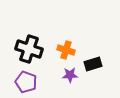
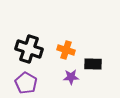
black rectangle: rotated 18 degrees clockwise
purple star: moved 1 px right, 2 px down
purple pentagon: moved 1 px down; rotated 10 degrees clockwise
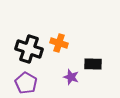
orange cross: moved 7 px left, 7 px up
purple star: rotated 21 degrees clockwise
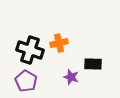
orange cross: rotated 30 degrees counterclockwise
black cross: moved 1 px right, 1 px down
purple pentagon: moved 2 px up
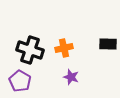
orange cross: moved 5 px right, 5 px down
black rectangle: moved 15 px right, 20 px up
purple pentagon: moved 6 px left
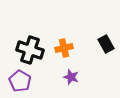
black rectangle: moved 2 px left; rotated 60 degrees clockwise
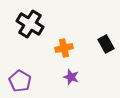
black cross: moved 26 px up; rotated 12 degrees clockwise
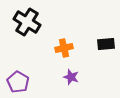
black cross: moved 3 px left, 2 px up
black rectangle: rotated 66 degrees counterclockwise
purple pentagon: moved 2 px left, 1 px down
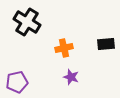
purple pentagon: moved 1 px left; rotated 30 degrees clockwise
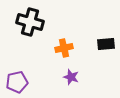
black cross: moved 3 px right; rotated 16 degrees counterclockwise
